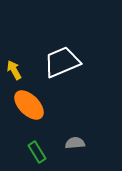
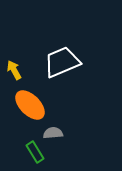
orange ellipse: moved 1 px right
gray semicircle: moved 22 px left, 10 px up
green rectangle: moved 2 px left
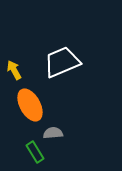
orange ellipse: rotated 16 degrees clockwise
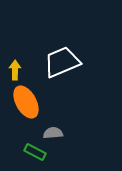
yellow arrow: moved 1 px right; rotated 30 degrees clockwise
orange ellipse: moved 4 px left, 3 px up
green rectangle: rotated 30 degrees counterclockwise
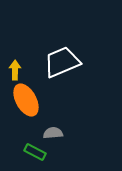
orange ellipse: moved 2 px up
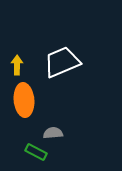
yellow arrow: moved 2 px right, 5 px up
orange ellipse: moved 2 px left; rotated 24 degrees clockwise
green rectangle: moved 1 px right
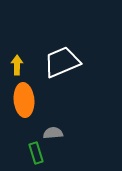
green rectangle: moved 1 px down; rotated 45 degrees clockwise
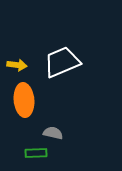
yellow arrow: rotated 96 degrees clockwise
gray semicircle: rotated 18 degrees clockwise
green rectangle: rotated 75 degrees counterclockwise
